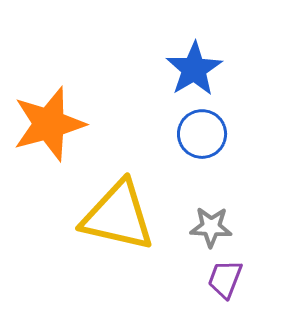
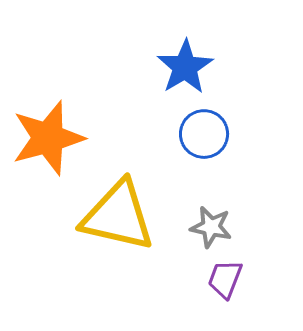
blue star: moved 9 px left, 2 px up
orange star: moved 1 px left, 14 px down
blue circle: moved 2 px right
gray star: rotated 9 degrees clockwise
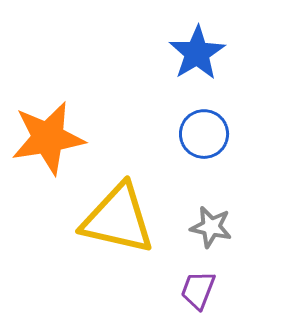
blue star: moved 12 px right, 14 px up
orange star: rotated 6 degrees clockwise
yellow triangle: moved 3 px down
purple trapezoid: moved 27 px left, 11 px down
